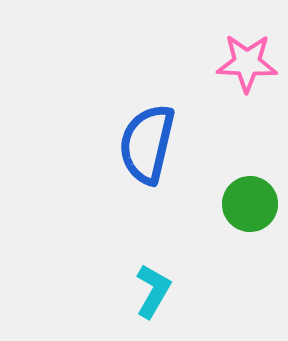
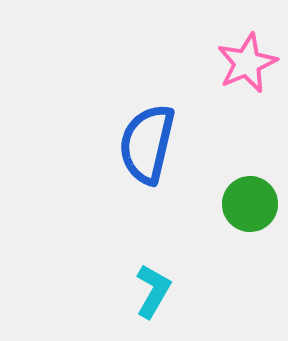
pink star: rotated 26 degrees counterclockwise
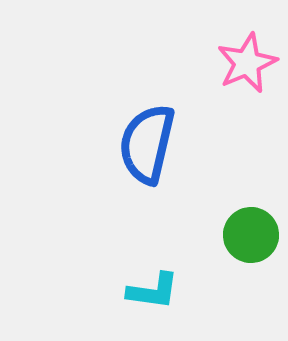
green circle: moved 1 px right, 31 px down
cyan L-shape: rotated 68 degrees clockwise
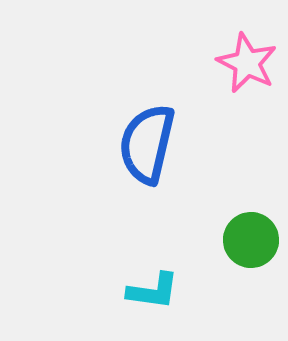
pink star: rotated 22 degrees counterclockwise
green circle: moved 5 px down
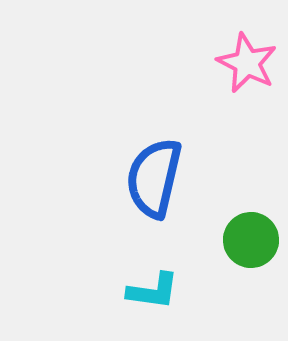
blue semicircle: moved 7 px right, 34 px down
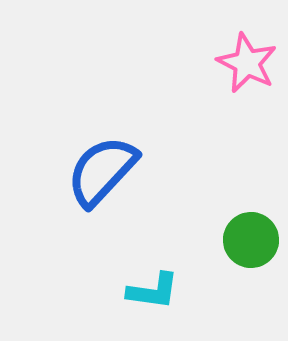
blue semicircle: moved 52 px left, 7 px up; rotated 30 degrees clockwise
